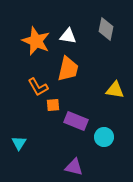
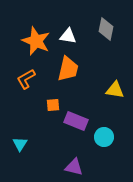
orange L-shape: moved 12 px left, 8 px up; rotated 90 degrees clockwise
cyan triangle: moved 1 px right, 1 px down
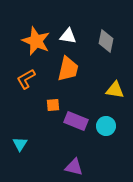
gray diamond: moved 12 px down
cyan circle: moved 2 px right, 11 px up
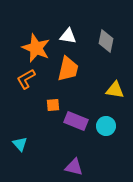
orange star: moved 7 px down
cyan triangle: rotated 14 degrees counterclockwise
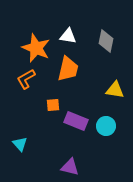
purple triangle: moved 4 px left
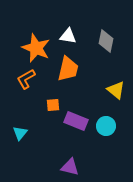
yellow triangle: moved 1 px right; rotated 30 degrees clockwise
cyan triangle: moved 11 px up; rotated 21 degrees clockwise
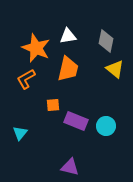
white triangle: rotated 18 degrees counterclockwise
yellow triangle: moved 1 px left, 21 px up
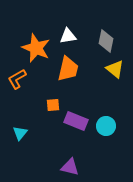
orange L-shape: moved 9 px left
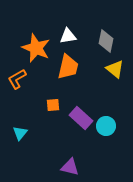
orange trapezoid: moved 2 px up
purple rectangle: moved 5 px right, 3 px up; rotated 20 degrees clockwise
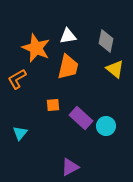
purple triangle: rotated 42 degrees counterclockwise
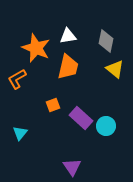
orange square: rotated 16 degrees counterclockwise
purple triangle: moved 2 px right; rotated 36 degrees counterclockwise
